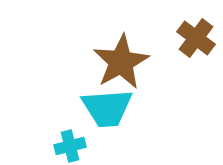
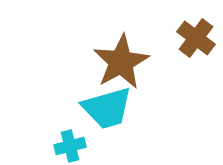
cyan trapezoid: rotated 12 degrees counterclockwise
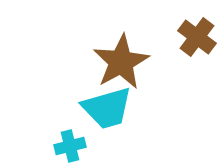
brown cross: moved 1 px right, 1 px up
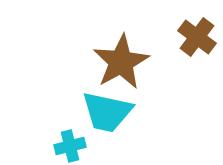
cyan trapezoid: moved 4 px down; rotated 28 degrees clockwise
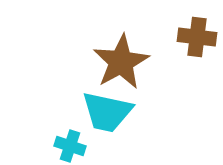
brown cross: rotated 30 degrees counterclockwise
cyan cross: rotated 32 degrees clockwise
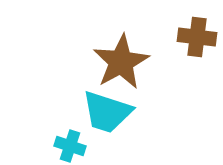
cyan trapezoid: rotated 6 degrees clockwise
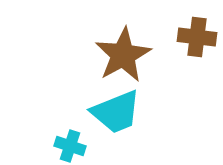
brown star: moved 2 px right, 7 px up
cyan trapezoid: moved 9 px right; rotated 40 degrees counterclockwise
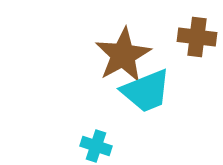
cyan trapezoid: moved 30 px right, 21 px up
cyan cross: moved 26 px right
